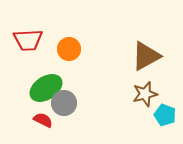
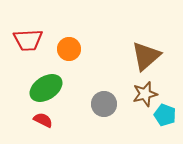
brown triangle: rotated 12 degrees counterclockwise
gray circle: moved 40 px right, 1 px down
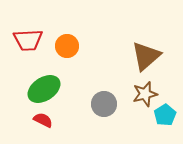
orange circle: moved 2 px left, 3 px up
green ellipse: moved 2 px left, 1 px down
cyan pentagon: rotated 20 degrees clockwise
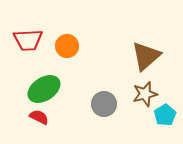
red semicircle: moved 4 px left, 3 px up
